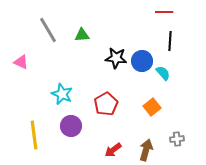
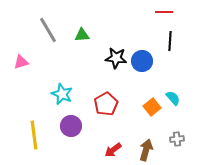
pink triangle: rotated 42 degrees counterclockwise
cyan semicircle: moved 10 px right, 25 px down
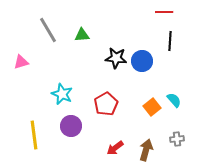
cyan semicircle: moved 1 px right, 2 px down
red arrow: moved 2 px right, 2 px up
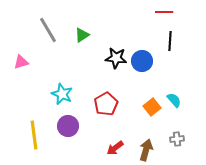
green triangle: rotated 28 degrees counterclockwise
purple circle: moved 3 px left
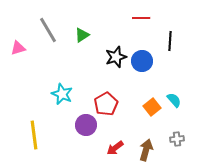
red line: moved 23 px left, 6 px down
black star: moved 1 px up; rotated 25 degrees counterclockwise
pink triangle: moved 3 px left, 14 px up
purple circle: moved 18 px right, 1 px up
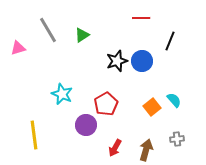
black line: rotated 18 degrees clockwise
black star: moved 1 px right, 4 px down
red arrow: rotated 24 degrees counterclockwise
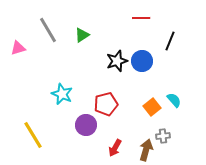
red pentagon: rotated 15 degrees clockwise
yellow line: moved 1 px left; rotated 24 degrees counterclockwise
gray cross: moved 14 px left, 3 px up
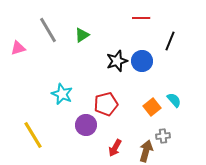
brown arrow: moved 1 px down
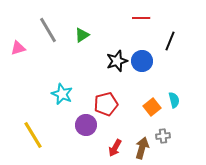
cyan semicircle: rotated 28 degrees clockwise
brown arrow: moved 4 px left, 3 px up
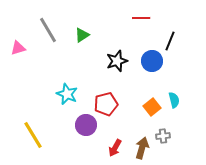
blue circle: moved 10 px right
cyan star: moved 5 px right
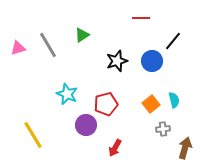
gray line: moved 15 px down
black line: moved 3 px right; rotated 18 degrees clockwise
orange square: moved 1 px left, 3 px up
gray cross: moved 7 px up
brown arrow: moved 43 px right
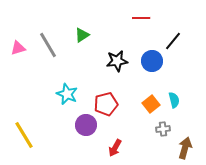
black star: rotated 10 degrees clockwise
yellow line: moved 9 px left
